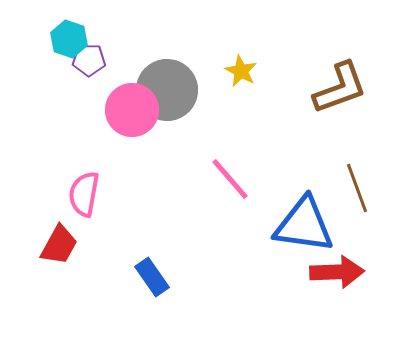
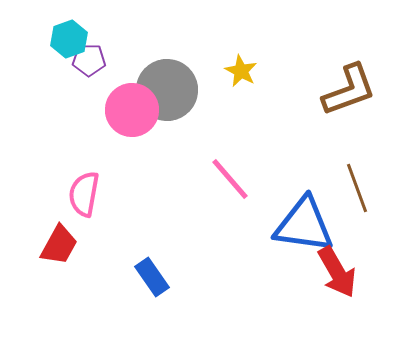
cyan hexagon: rotated 21 degrees clockwise
brown L-shape: moved 9 px right, 2 px down
red arrow: rotated 62 degrees clockwise
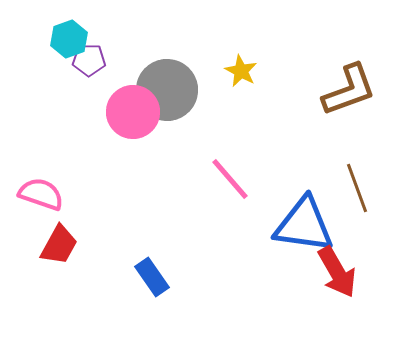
pink circle: moved 1 px right, 2 px down
pink semicircle: moved 43 px left; rotated 99 degrees clockwise
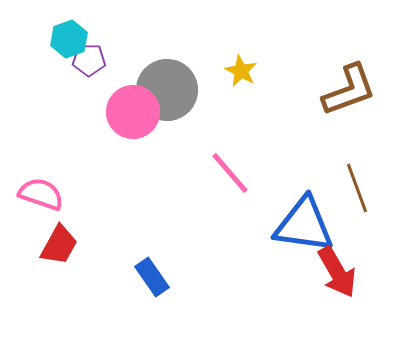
pink line: moved 6 px up
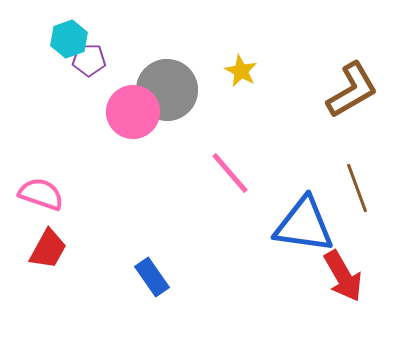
brown L-shape: moved 3 px right; rotated 10 degrees counterclockwise
red trapezoid: moved 11 px left, 4 px down
red arrow: moved 6 px right, 4 px down
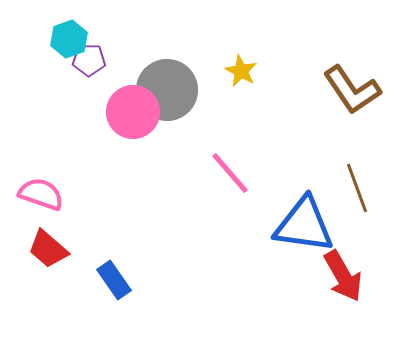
brown L-shape: rotated 86 degrees clockwise
red trapezoid: rotated 102 degrees clockwise
blue rectangle: moved 38 px left, 3 px down
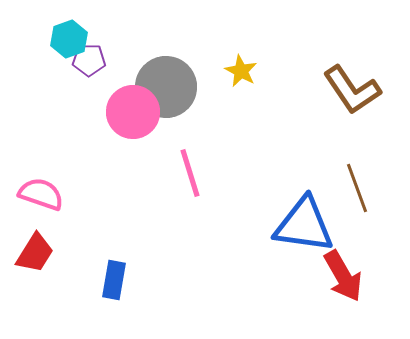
gray circle: moved 1 px left, 3 px up
pink line: moved 40 px left; rotated 24 degrees clockwise
red trapezoid: moved 13 px left, 4 px down; rotated 99 degrees counterclockwise
blue rectangle: rotated 45 degrees clockwise
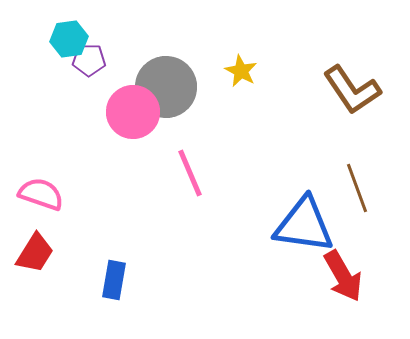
cyan hexagon: rotated 12 degrees clockwise
pink line: rotated 6 degrees counterclockwise
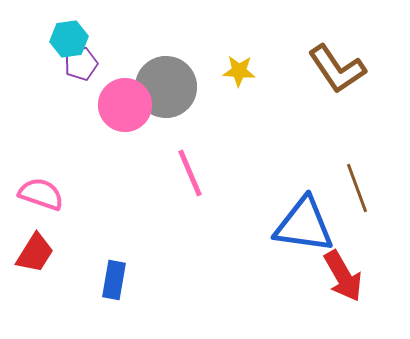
purple pentagon: moved 8 px left, 4 px down; rotated 20 degrees counterclockwise
yellow star: moved 2 px left; rotated 24 degrees counterclockwise
brown L-shape: moved 15 px left, 21 px up
pink circle: moved 8 px left, 7 px up
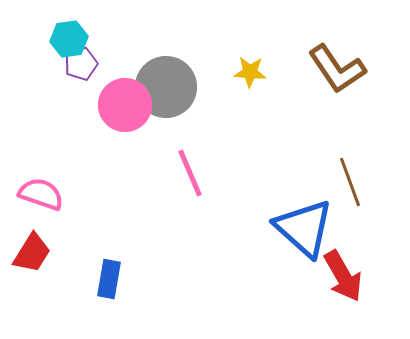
yellow star: moved 11 px right, 1 px down
brown line: moved 7 px left, 6 px up
blue triangle: moved 3 px down; rotated 34 degrees clockwise
red trapezoid: moved 3 px left
blue rectangle: moved 5 px left, 1 px up
